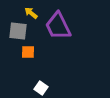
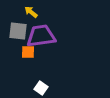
yellow arrow: moved 1 px up
purple trapezoid: moved 17 px left, 10 px down; rotated 108 degrees clockwise
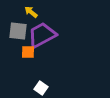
purple trapezoid: moved 1 px right, 1 px up; rotated 20 degrees counterclockwise
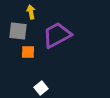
yellow arrow: rotated 40 degrees clockwise
purple trapezoid: moved 15 px right
white square: rotated 16 degrees clockwise
